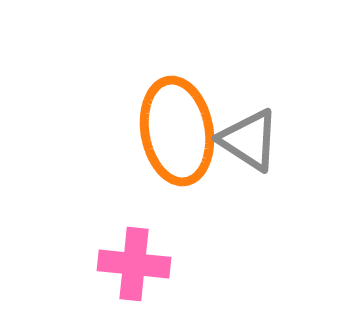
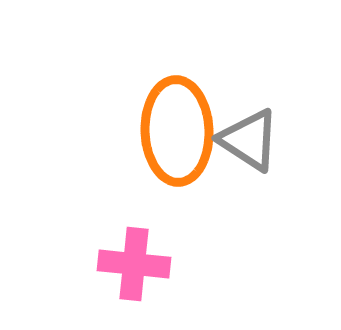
orange ellipse: rotated 8 degrees clockwise
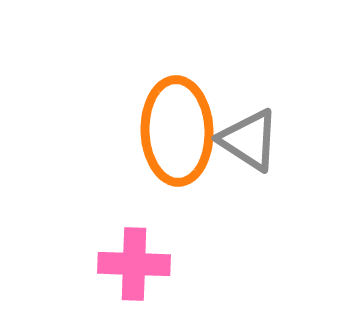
pink cross: rotated 4 degrees counterclockwise
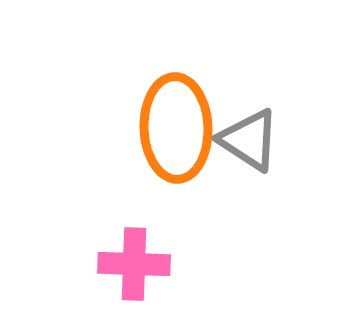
orange ellipse: moved 1 px left, 3 px up
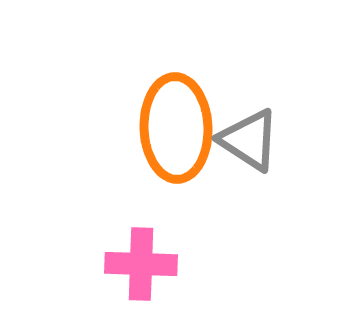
pink cross: moved 7 px right
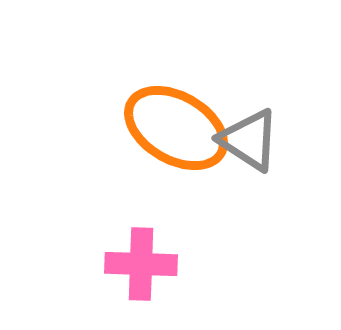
orange ellipse: rotated 58 degrees counterclockwise
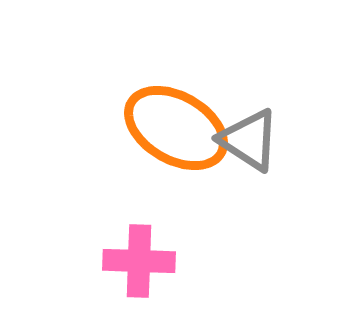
pink cross: moved 2 px left, 3 px up
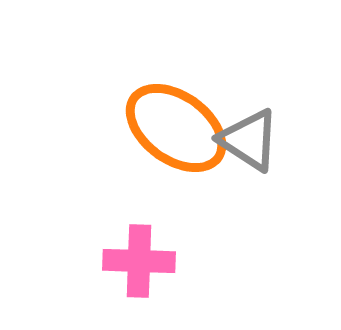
orange ellipse: rotated 6 degrees clockwise
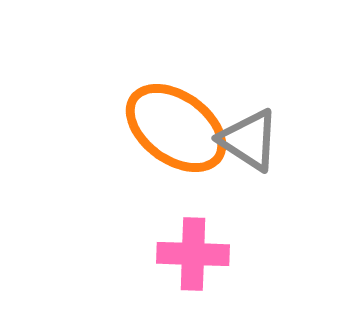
pink cross: moved 54 px right, 7 px up
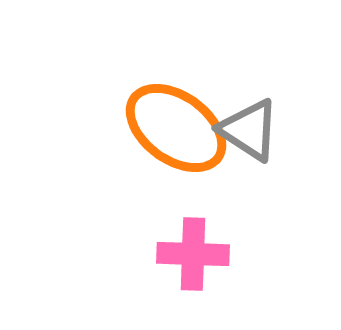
gray triangle: moved 10 px up
